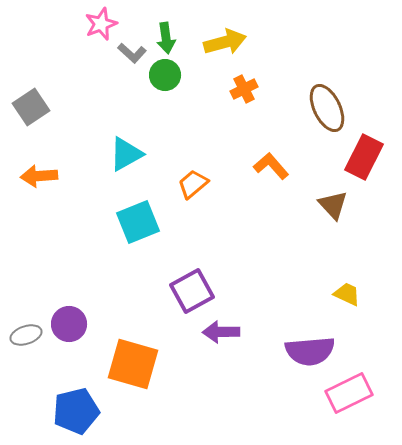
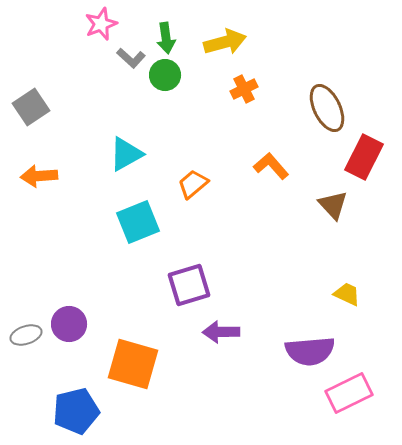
gray L-shape: moved 1 px left, 5 px down
purple square: moved 3 px left, 6 px up; rotated 12 degrees clockwise
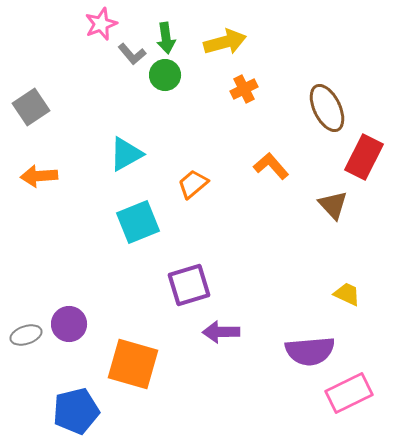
gray L-shape: moved 1 px right, 4 px up; rotated 8 degrees clockwise
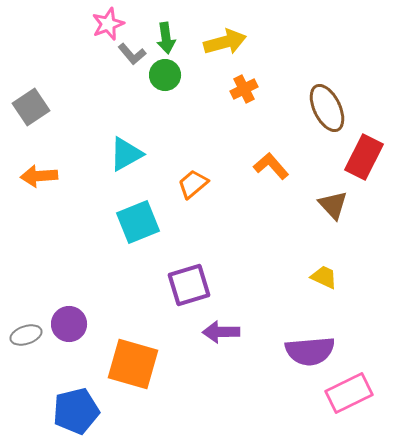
pink star: moved 7 px right
yellow trapezoid: moved 23 px left, 17 px up
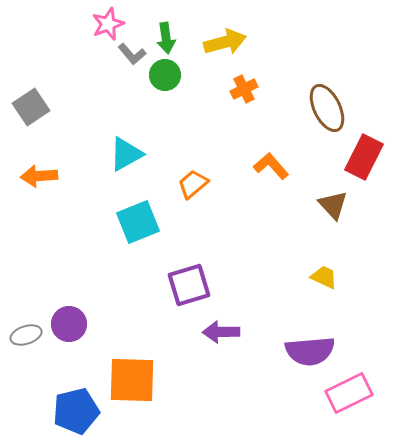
orange square: moved 1 px left, 16 px down; rotated 14 degrees counterclockwise
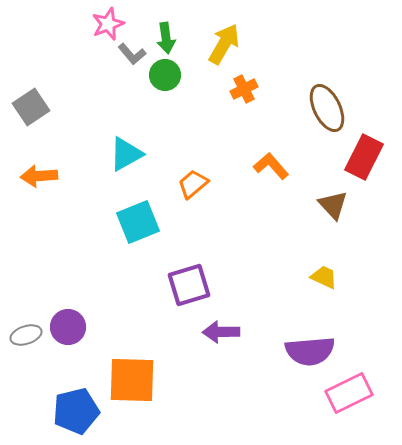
yellow arrow: moved 1 px left, 2 px down; rotated 45 degrees counterclockwise
purple circle: moved 1 px left, 3 px down
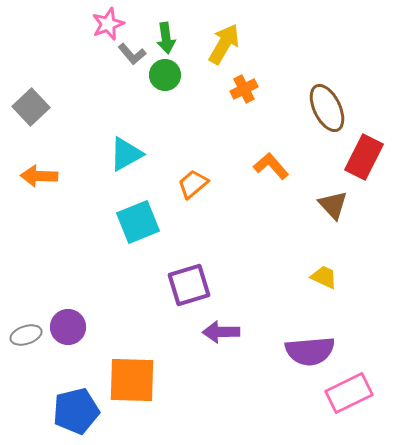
gray square: rotated 9 degrees counterclockwise
orange arrow: rotated 6 degrees clockwise
